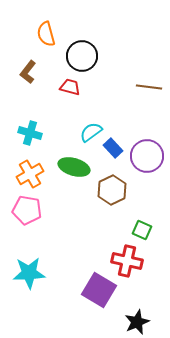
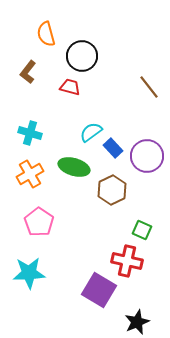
brown line: rotated 45 degrees clockwise
pink pentagon: moved 12 px right, 12 px down; rotated 24 degrees clockwise
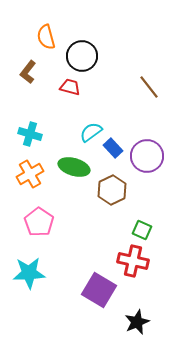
orange semicircle: moved 3 px down
cyan cross: moved 1 px down
red cross: moved 6 px right
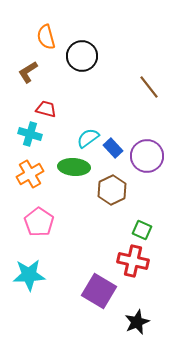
brown L-shape: rotated 20 degrees clockwise
red trapezoid: moved 24 px left, 22 px down
cyan semicircle: moved 3 px left, 6 px down
green ellipse: rotated 12 degrees counterclockwise
cyan star: moved 2 px down
purple square: moved 1 px down
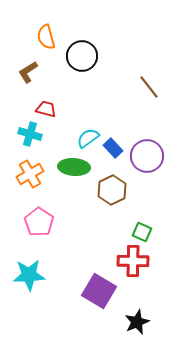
green square: moved 2 px down
red cross: rotated 12 degrees counterclockwise
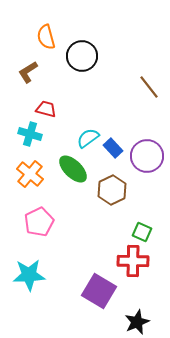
green ellipse: moved 1 px left, 2 px down; rotated 40 degrees clockwise
orange cross: rotated 20 degrees counterclockwise
pink pentagon: rotated 12 degrees clockwise
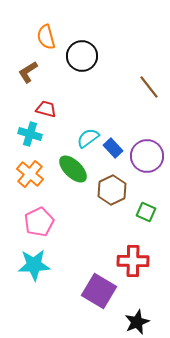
green square: moved 4 px right, 20 px up
cyan star: moved 5 px right, 10 px up
